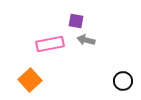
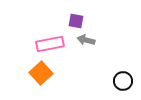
orange square: moved 11 px right, 7 px up
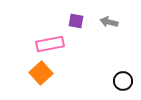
gray arrow: moved 23 px right, 18 px up
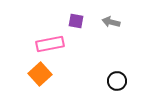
gray arrow: moved 2 px right
orange square: moved 1 px left, 1 px down
black circle: moved 6 px left
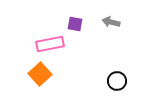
purple square: moved 1 px left, 3 px down
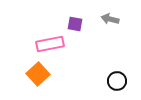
gray arrow: moved 1 px left, 3 px up
orange square: moved 2 px left
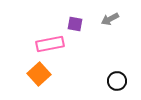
gray arrow: rotated 42 degrees counterclockwise
orange square: moved 1 px right
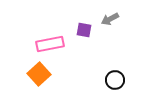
purple square: moved 9 px right, 6 px down
black circle: moved 2 px left, 1 px up
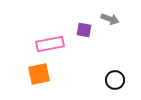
gray arrow: rotated 132 degrees counterclockwise
orange square: rotated 30 degrees clockwise
